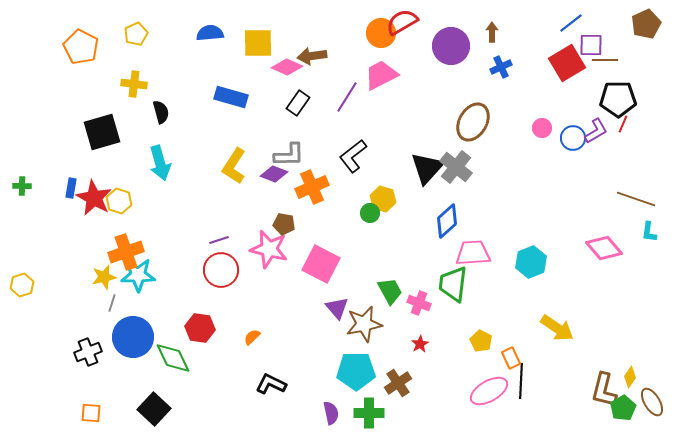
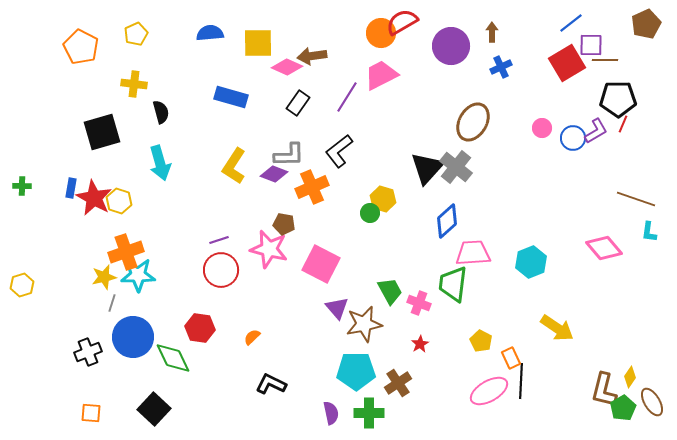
black L-shape at (353, 156): moved 14 px left, 5 px up
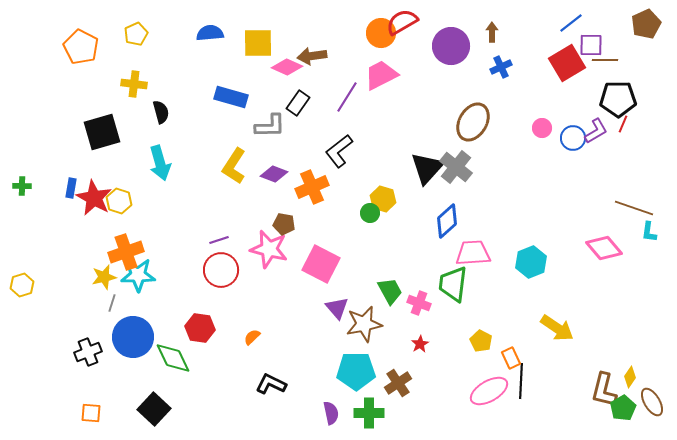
gray L-shape at (289, 155): moved 19 px left, 29 px up
brown line at (636, 199): moved 2 px left, 9 px down
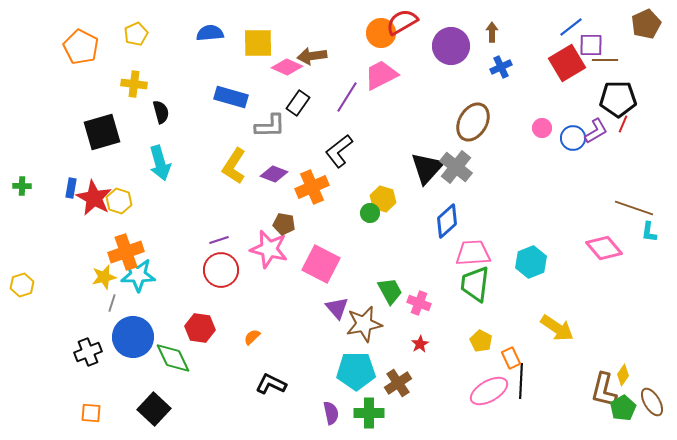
blue line at (571, 23): moved 4 px down
green trapezoid at (453, 284): moved 22 px right
yellow diamond at (630, 377): moved 7 px left, 2 px up
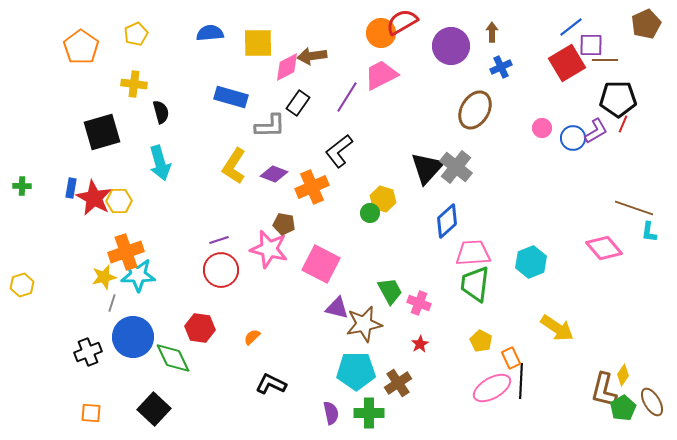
orange pentagon at (81, 47): rotated 8 degrees clockwise
pink diamond at (287, 67): rotated 52 degrees counterclockwise
brown ellipse at (473, 122): moved 2 px right, 12 px up
yellow hexagon at (119, 201): rotated 20 degrees counterclockwise
purple triangle at (337, 308): rotated 35 degrees counterclockwise
pink ellipse at (489, 391): moved 3 px right, 3 px up
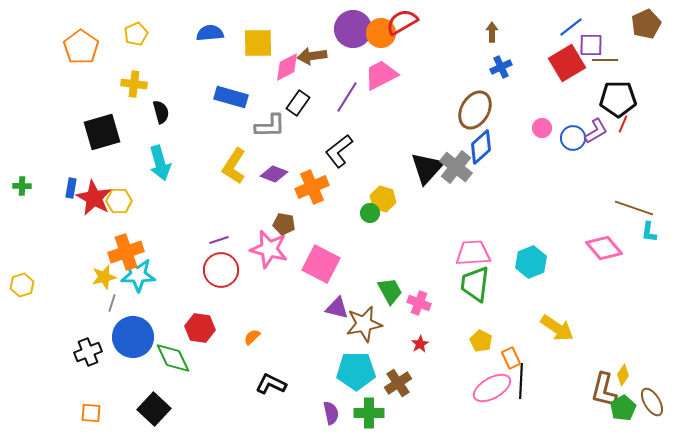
purple circle at (451, 46): moved 98 px left, 17 px up
blue diamond at (447, 221): moved 34 px right, 74 px up
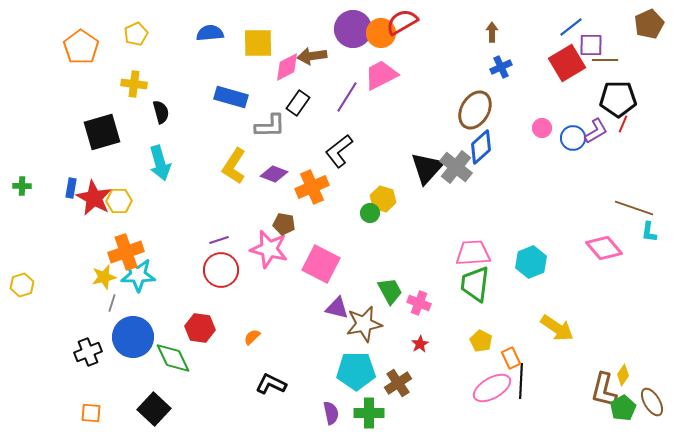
brown pentagon at (646, 24): moved 3 px right
